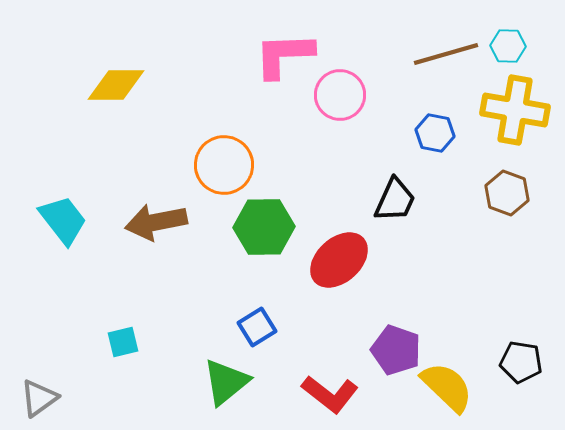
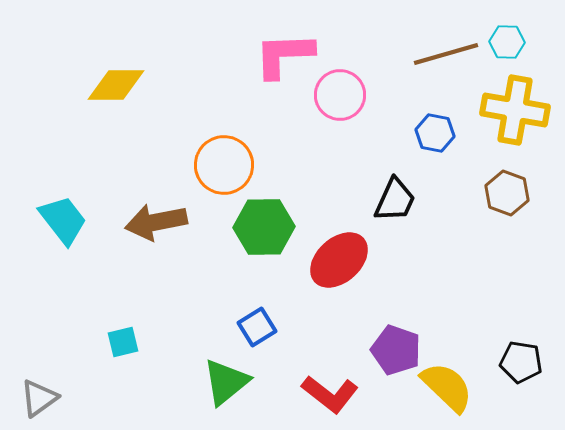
cyan hexagon: moved 1 px left, 4 px up
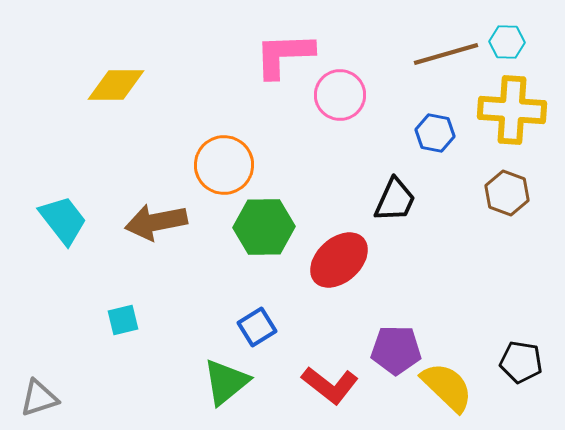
yellow cross: moved 3 px left; rotated 6 degrees counterclockwise
cyan square: moved 22 px up
purple pentagon: rotated 18 degrees counterclockwise
red L-shape: moved 9 px up
gray triangle: rotated 18 degrees clockwise
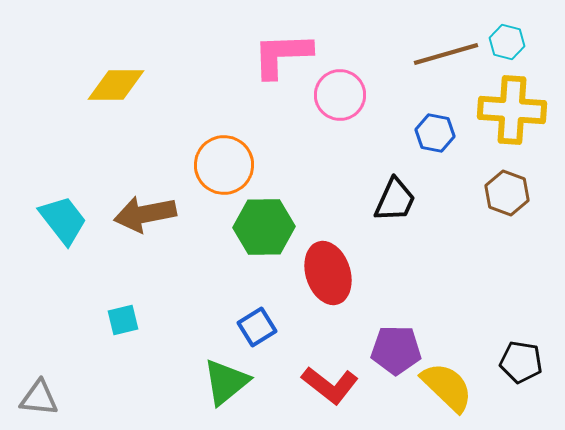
cyan hexagon: rotated 12 degrees clockwise
pink L-shape: moved 2 px left
brown arrow: moved 11 px left, 8 px up
red ellipse: moved 11 px left, 13 px down; rotated 66 degrees counterclockwise
gray triangle: rotated 24 degrees clockwise
